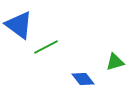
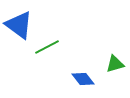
green line: moved 1 px right
green triangle: moved 2 px down
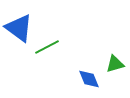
blue triangle: moved 3 px down
blue diamond: moved 6 px right; rotated 15 degrees clockwise
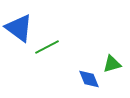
green triangle: moved 3 px left
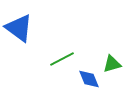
green line: moved 15 px right, 12 px down
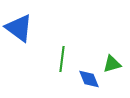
green line: rotated 55 degrees counterclockwise
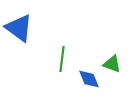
green triangle: rotated 36 degrees clockwise
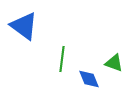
blue triangle: moved 5 px right, 2 px up
green triangle: moved 2 px right, 1 px up
